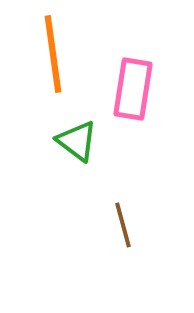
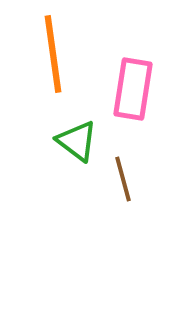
brown line: moved 46 px up
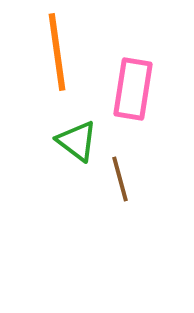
orange line: moved 4 px right, 2 px up
brown line: moved 3 px left
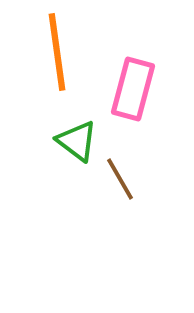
pink rectangle: rotated 6 degrees clockwise
brown line: rotated 15 degrees counterclockwise
